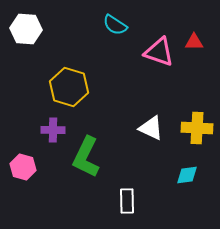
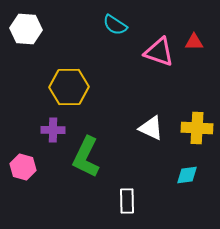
yellow hexagon: rotated 18 degrees counterclockwise
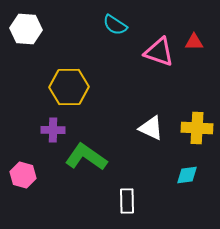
green L-shape: rotated 99 degrees clockwise
pink hexagon: moved 8 px down
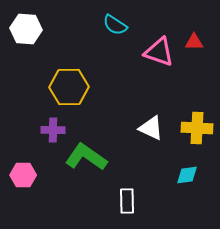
pink hexagon: rotated 15 degrees counterclockwise
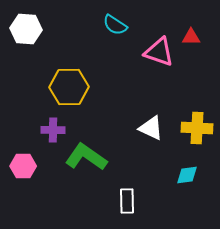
red triangle: moved 3 px left, 5 px up
pink hexagon: moved 9 px up
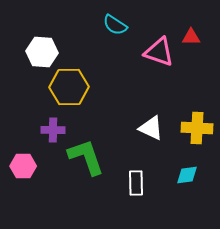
white hexagon: moved 16 px right, 23 px down
green L-shape: rotated 36 degrees clockwise
white rectangle: moved 9 px right, 18 px up
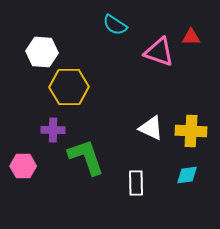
yellow cross: moved 6 px left, 3 px down
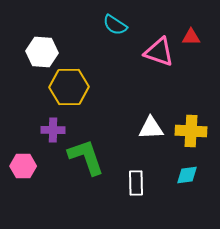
white triangle: rotated 28 degrees counterclockwise
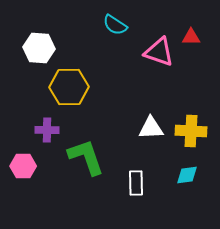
white hexagon: moved 3 px left, 4 px up
purple cross: moved 6 px left
